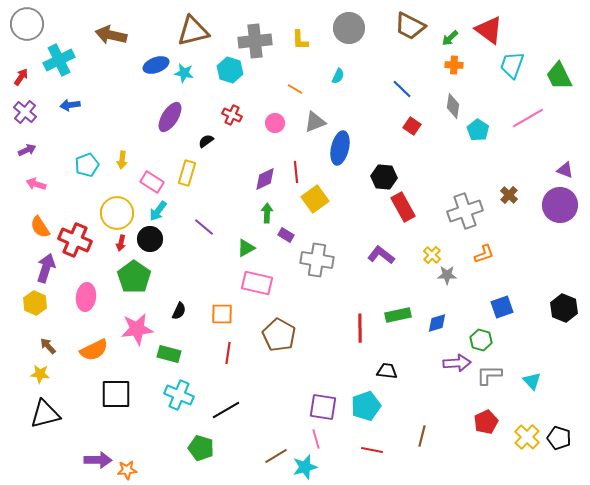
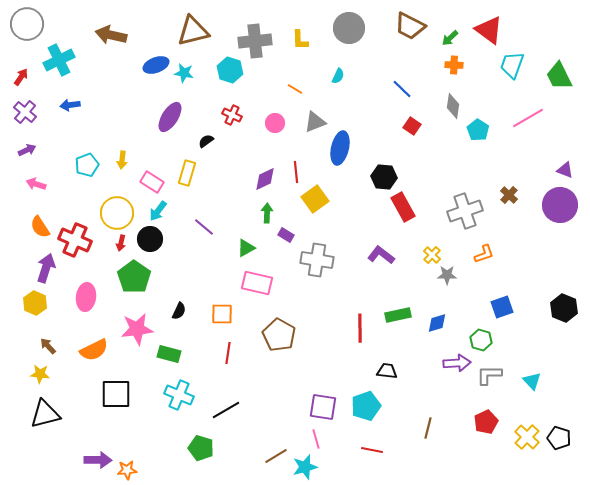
brown line at (422, 436): moved 6 px right, 8 px up
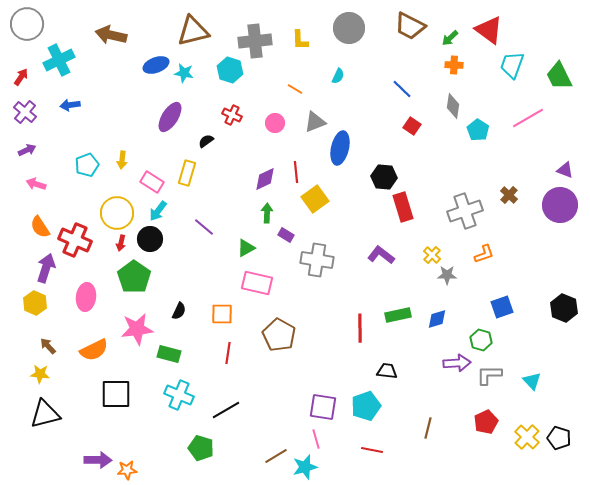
red rectangle at (403, 207): rotated 12 degrees clockwise
blue diamond at (437, 323): moved 4 px up
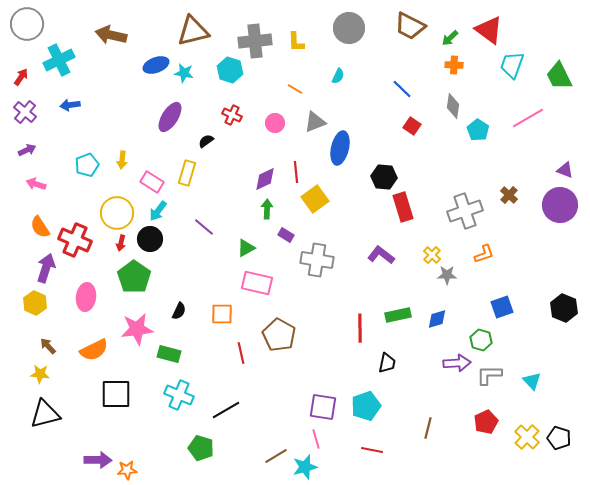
yellow L-shape at (300, 40): moved 4 px left, 2 px down
green arrow at (267, 213): moved 4 px up
red line at (228, 353): moved 13 px right; rotated 20 degrees counterclockwise
black trapezoid at (387, 371): moved 8 px up; rotated 95 degrees clockwise
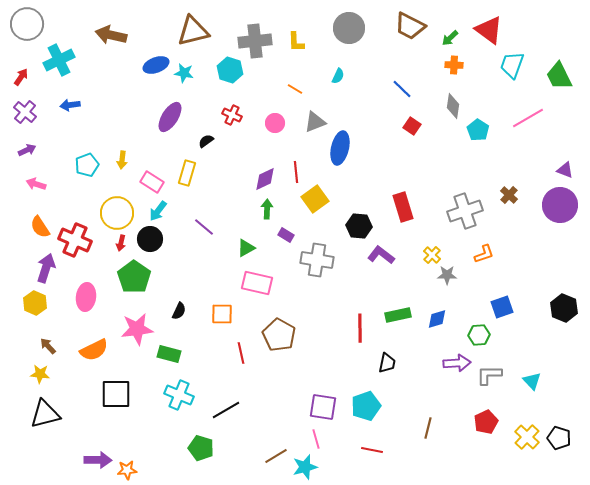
black hexagon at (384, 177): moved 25 px left, 49 px down
green hexagon at (481, 340): moved 2 px left, 5 px up; rotated 20 degrees counterclockwise
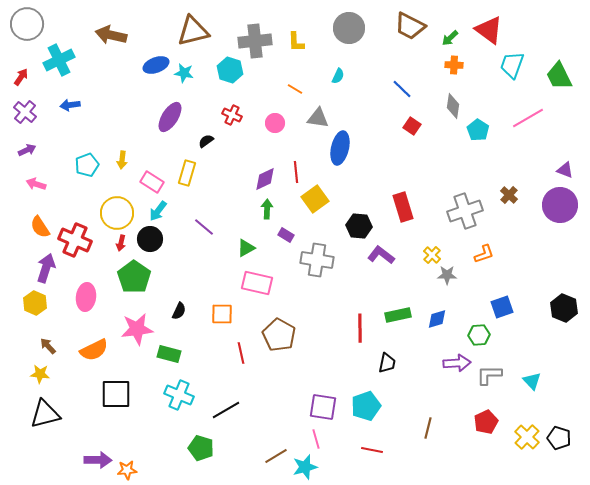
gray triangle at (315, 122): moved 3 px right, 4 px up; rotated 30 degrees clockwise
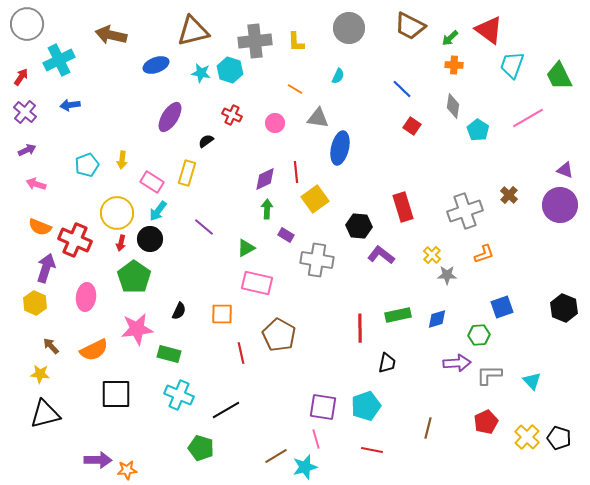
cyan star at (184, 73): moved 17 px right
orange semicircle at (40, 227): rotated 35 degrees counterclockwise
brown arrow at (48, 346): moved 3 px right
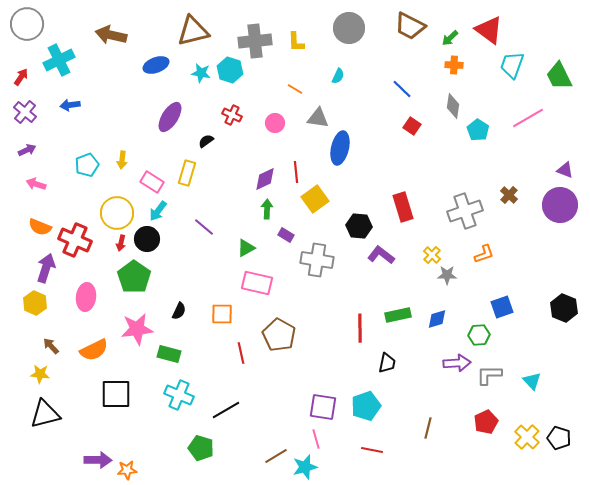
black circle at (150, 239): moved 3 px left
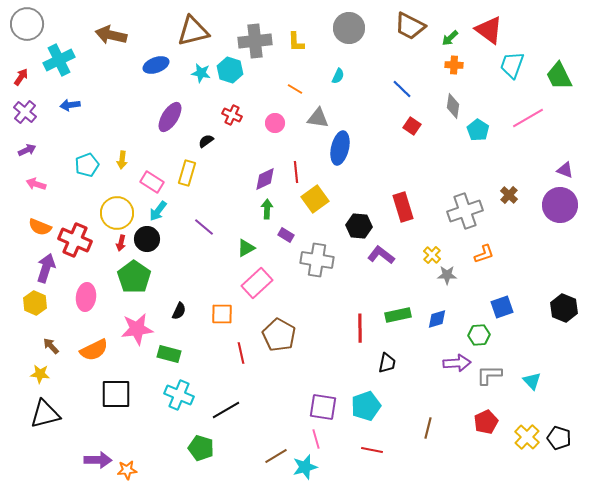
pink rectangle at (257, 283): rotated 56 degrees counterclockwise
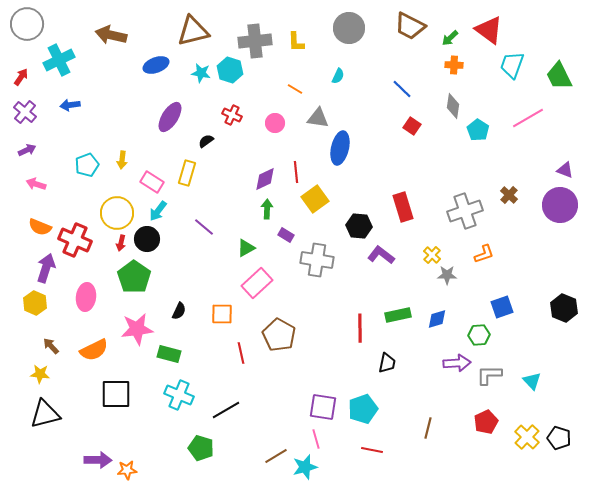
cyan pentagon at (366, 406): moved 3 px left, 3 px down
